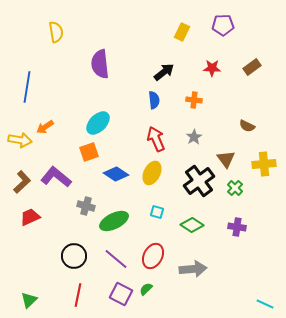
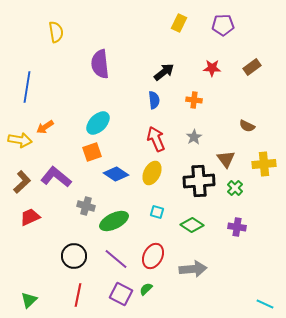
yellow rectangle: moved 3 px left, 9 px up
orange square: moved 3 px right
black cross: rotated 32 degrees clockwise
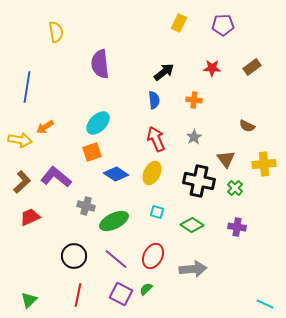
black cross: rotated 16 degrees clockwise
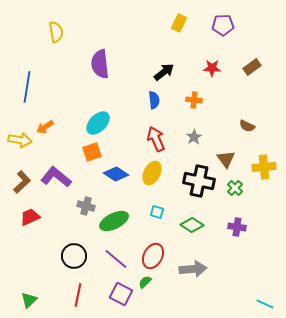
yellow cross: moved 3 px down
green semicircle: moved 1 px left, 7 px up
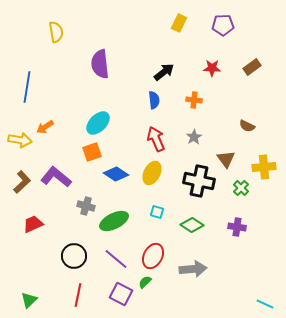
green cross: moved 6 px right
red trapezoid: moved 3 px right, 7 px down
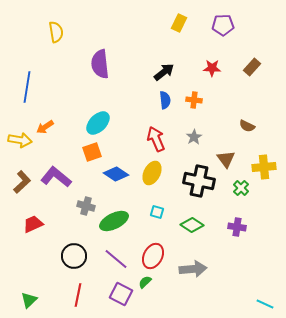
brown rectangle: rotated 12 degrees counterclockwise
blue semicircle: moved 11 px right
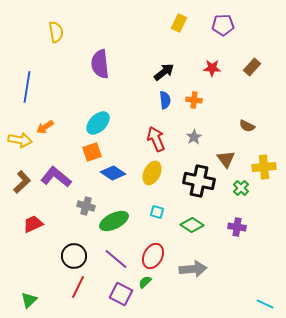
blue diamond: moved 3 px left, 1 px up
red line: moved 8 px up; rotated 15 degrees clockwise
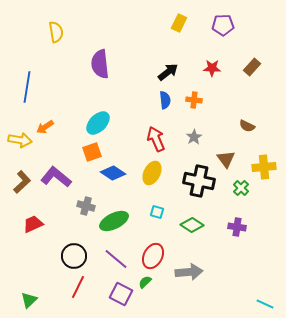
black arrow: moved 4 px right
gray arrow: moved 4 px left, 3 px down
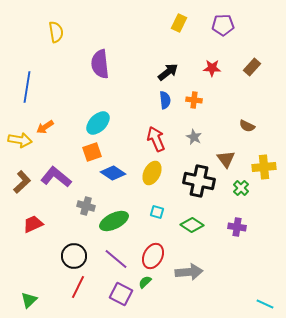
gray star: rotated 14 degrees counterclockwise
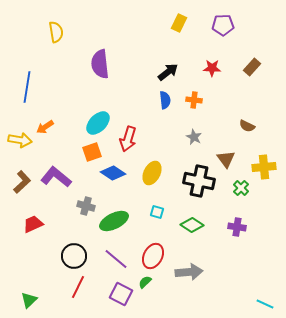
red arrow: moved 28 px left; rotated 140 degrees counterclockwise
